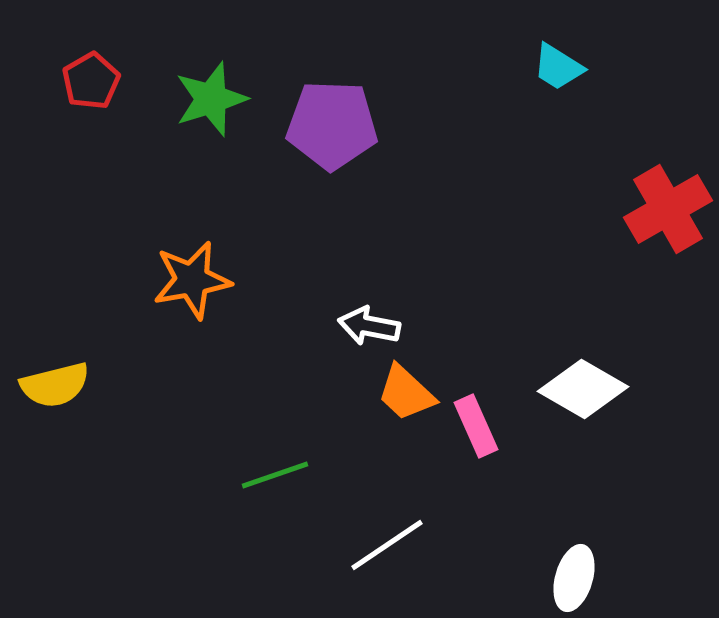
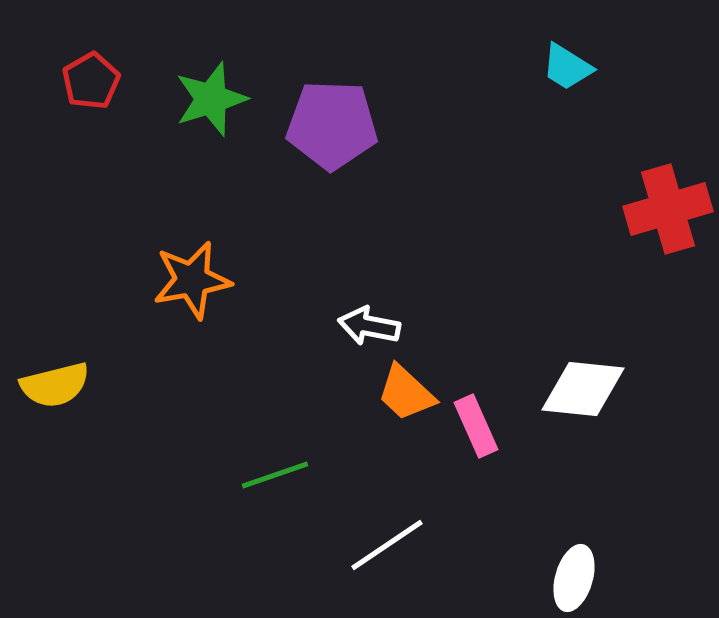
cyan trapezoid: moved 9 px right
red cross: rotated 14 degrees clockwise
white diamond: rotated 24 degrees counterclockwise
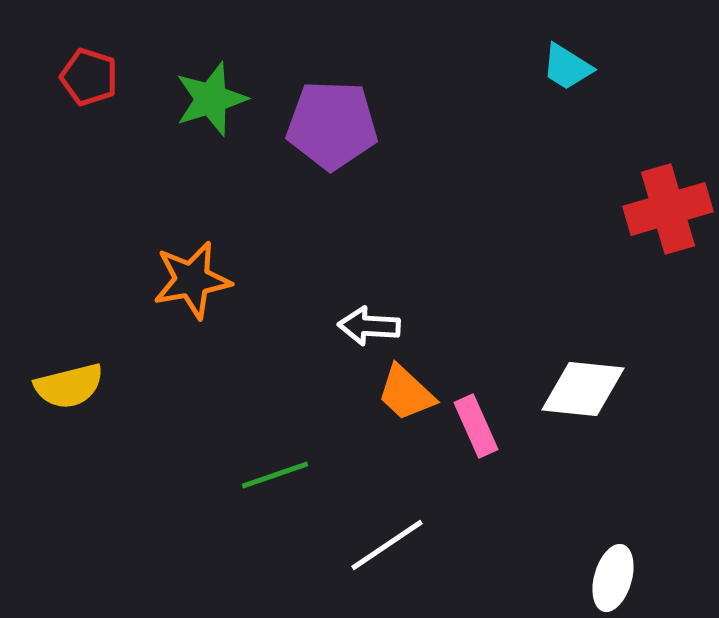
red pentagon: moved 2 px left, 4 px up; rotated 24 degrees counterclockwise
white arrow: rotated 8 degrees counterclockwise
yellow semicircle: moved 14 px right, 1 px down
white ellipse: moved 39 px right
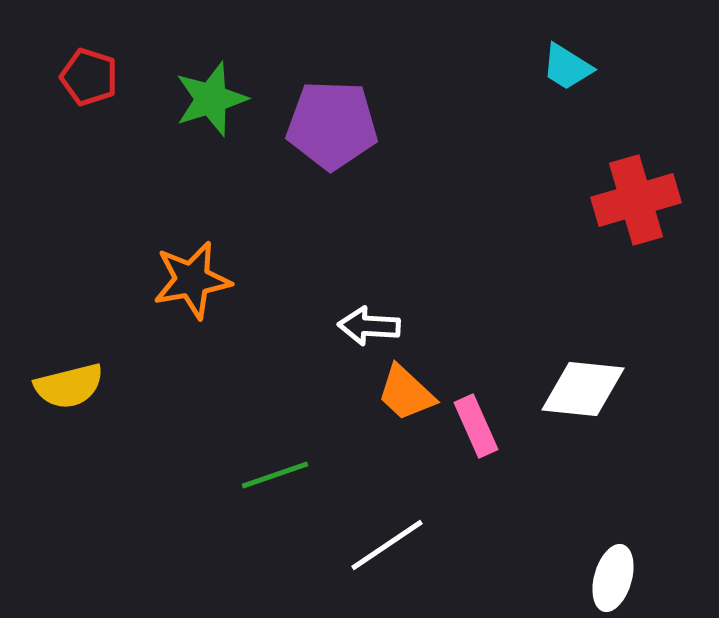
red cross: moved 32 px left, 9 px up
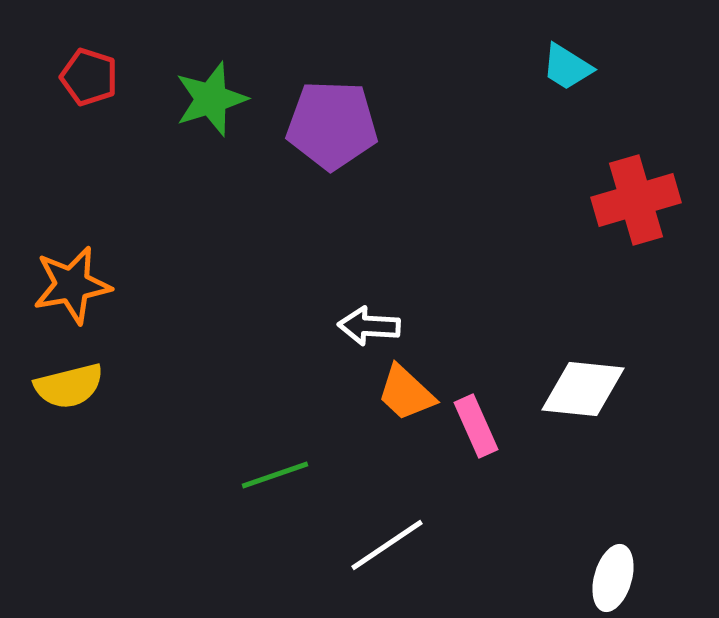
orange star: moved 120 px left, 5 px down
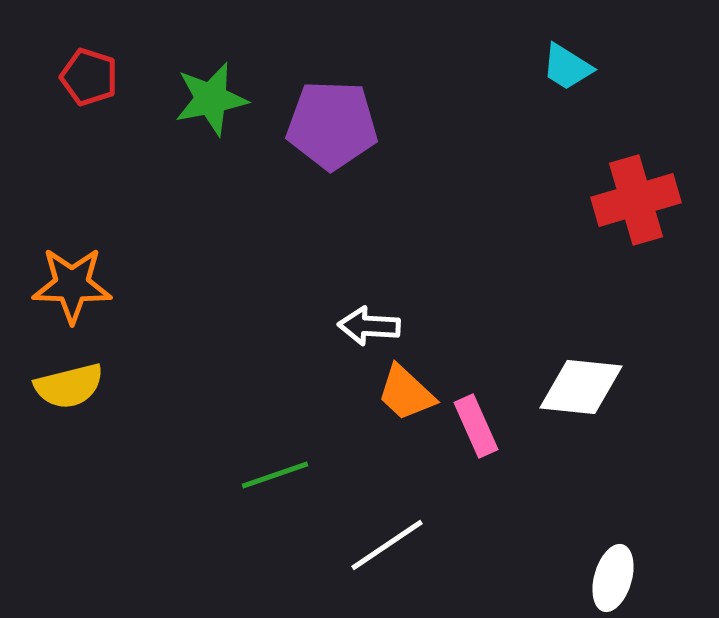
green star: rotated 6 degrees clockwise
orange star: rotated 12 degrees clockwise
white diamond: moved 2 px left, 2 px up
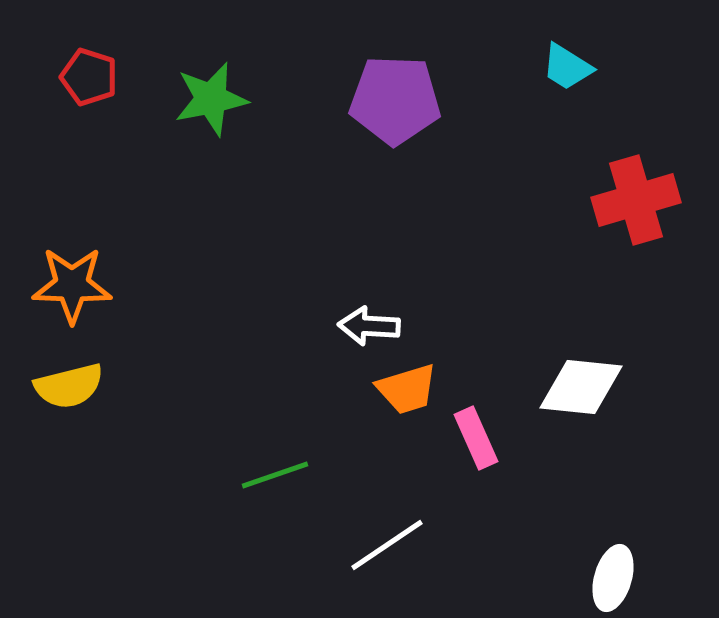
purple pentagon: moved 63 px right, 25 px up
orange trapezoid: moved 1 px right, 4 px up; rotated 60 degrees counterclockwise
pink rectangle: moved 12 px down
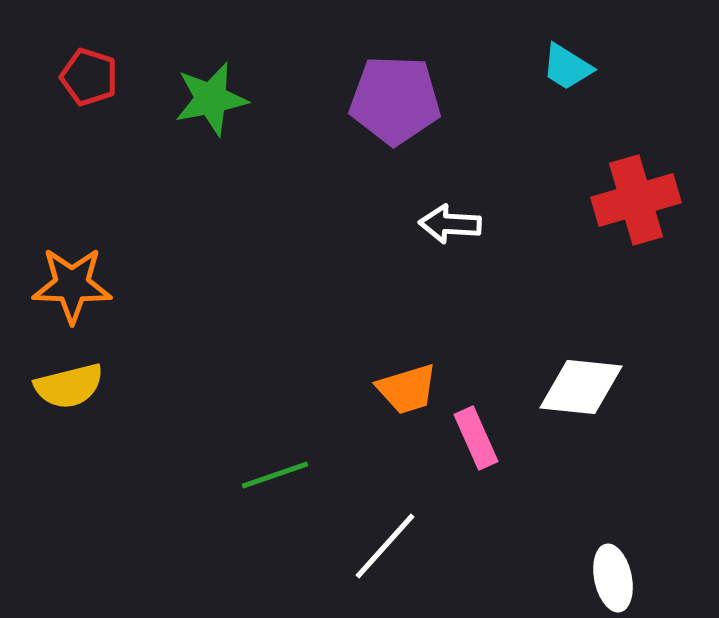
white arrow: moved 81 px right, 102 px up
white line: moved 2 px left, 1 px down; rotated 14 degrees counterclockwise
white ellipse: rotated 28 degrees counterclockwise
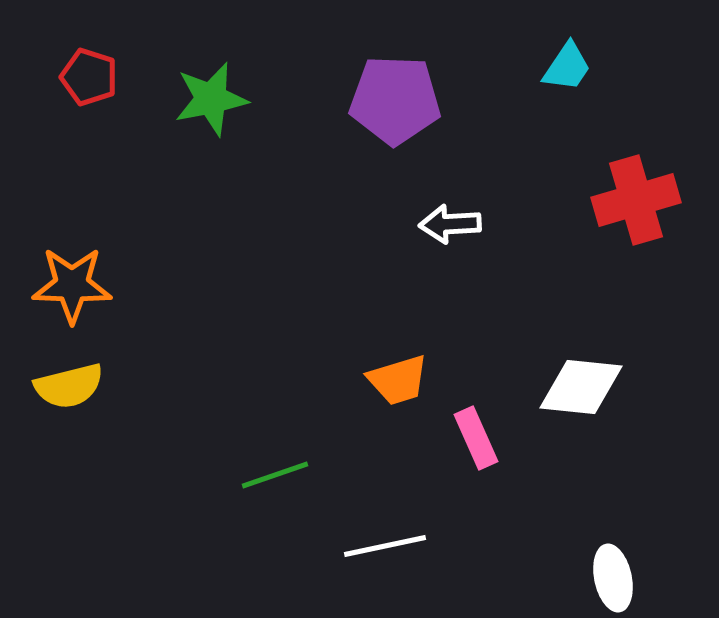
cyan trapezoid: rotated 88 degrees counterclockwise
white arrow: rotated 6 degrees counterclockwise
orange trapezoid: moved 9 px left, 9 px up
white line: rotated 36 degrees clockwise
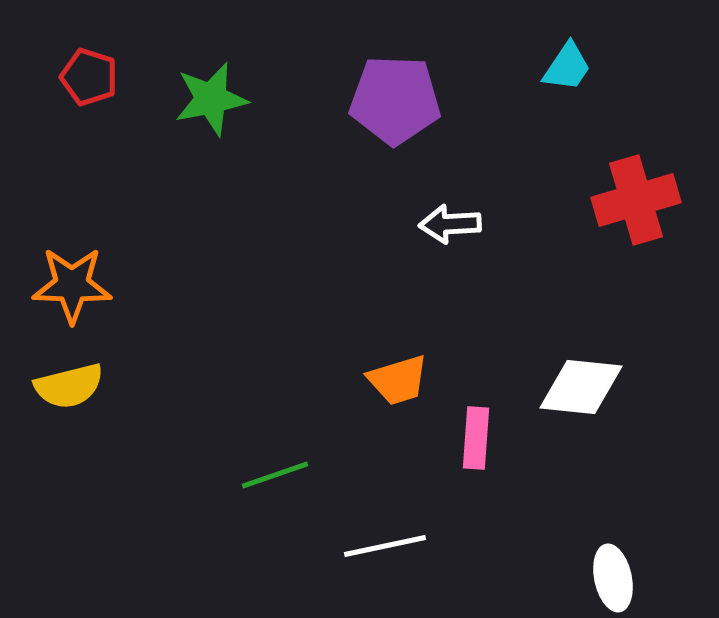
pink rectangle: rotated 28 degrees clockwise
